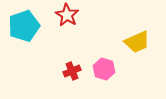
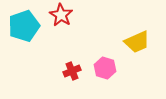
red star: moved 6 px left
pink hexagon: moved 1 px right, 1 px up
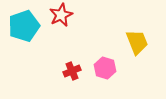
red star: rotated 15 degrees clockwise
yellow trapezoid: rotated 88 degrees counterclockwise
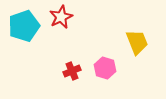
red star: moved 2 px down
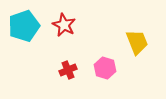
red star: moved 3 px right, 8 px down; rotated 20 degrees counterclockwise
red cross: moved 4 px left, 1 px up
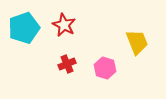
cyan pentagon: moved 2 px down
red cross: moved 1 px left, 6 px up
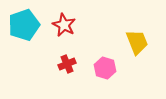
cyan pentagon: moved 3 px up
